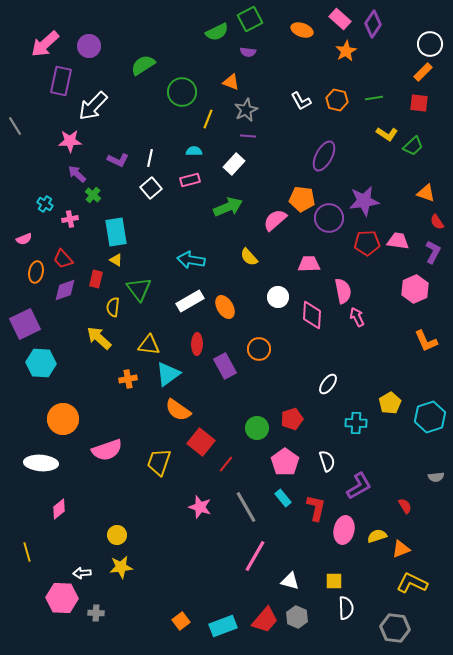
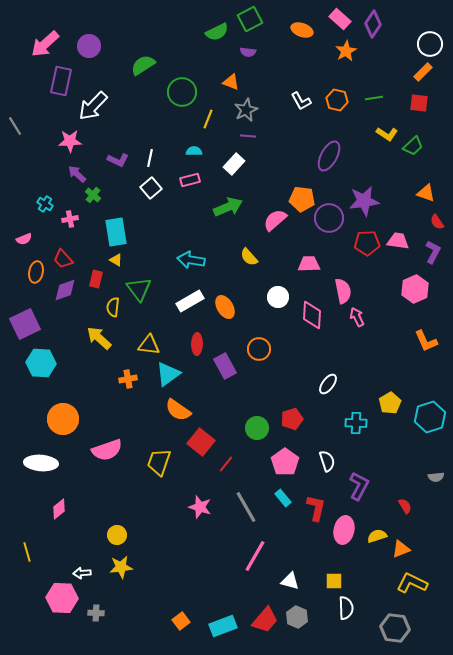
purple ellipse at (324, 156): moved 5 px right
purple L-shape at (359, 486): rotated 32 degrees counterclockwise
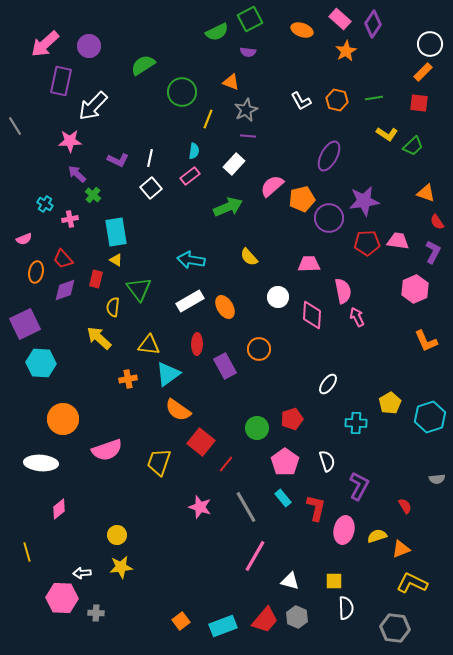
cyan semicircle at (194, 151): rotated 98 degrees clockwise
pink rectangle at (190, 180): moved 4 px up; rotated 24 degrees counterclockwise
orange pentagon at (302, 199): rotated 20 degrees counterclockwise
pink semicircle at (275, 220): moved 3 px left, 34 px up
gray semicircle at (436, 477): moved 1 px right, 2 px down
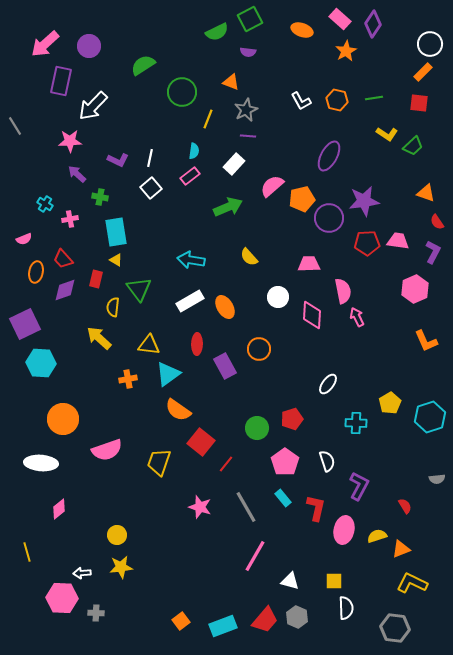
green cross at (93, 195): moved 7 px right, 2 px down; rotated 28 degrees counterclockwise
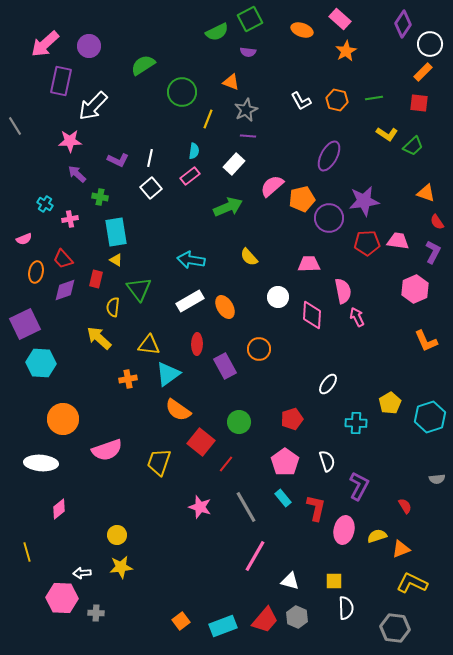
purple diamond at (373, 24): moved 30 px right
green circle at (257, 428): moved 18 px left, 6 px up
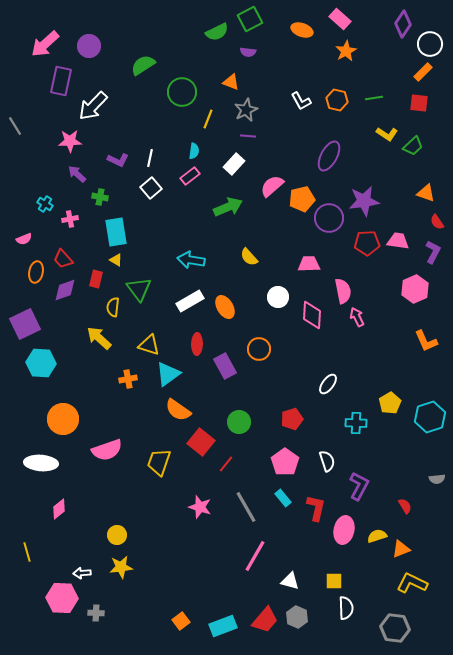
yellow triangle at (149, 345): rotated 10 degrees clockwise
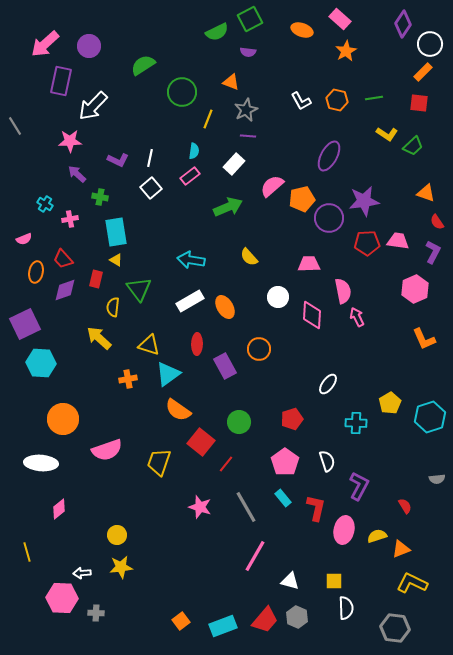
orange L-shape at (426, 341): moved 2 px left, 2 px up
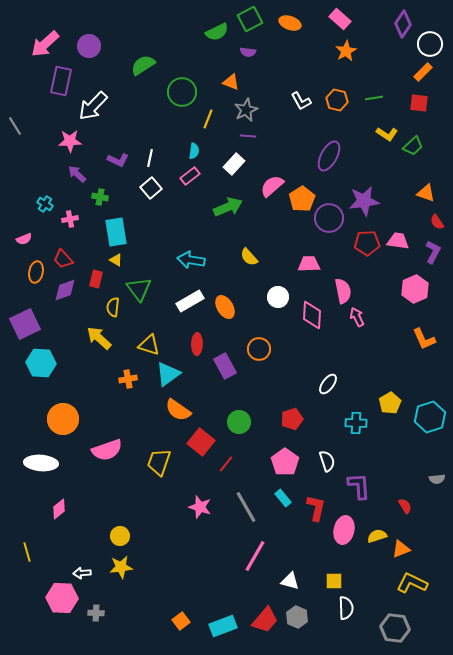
orange ellipse at (302, 30): moved 12 px left, 7 px up
orange pentagon at (302, 199): rotated 20 degrees counterclockwise
purple L-shape at (359, 486): rotated 32 degrees counterclockwise
yellow circle at (117, 535): moved 3 px right, 1 px down
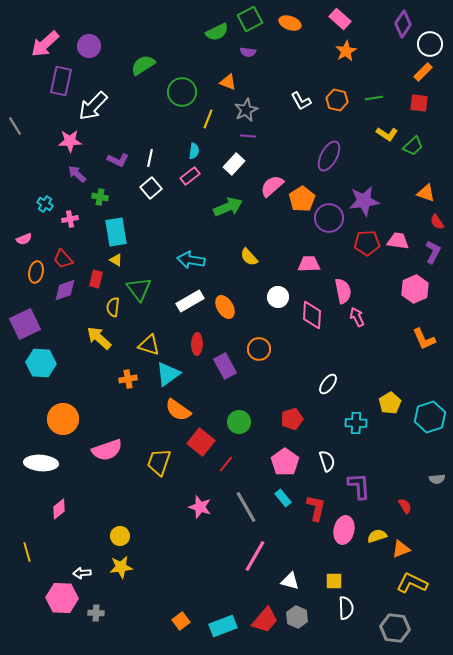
orange triangle at (231, 82): moved 3 px left
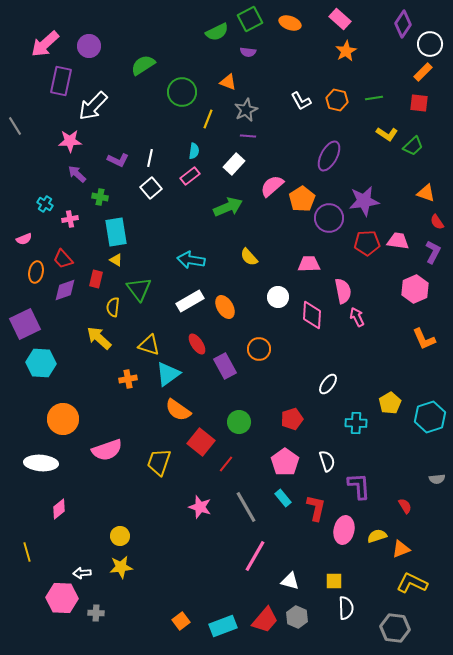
red ellipse at (197, 344): rotated 35 degrees counterclockwise
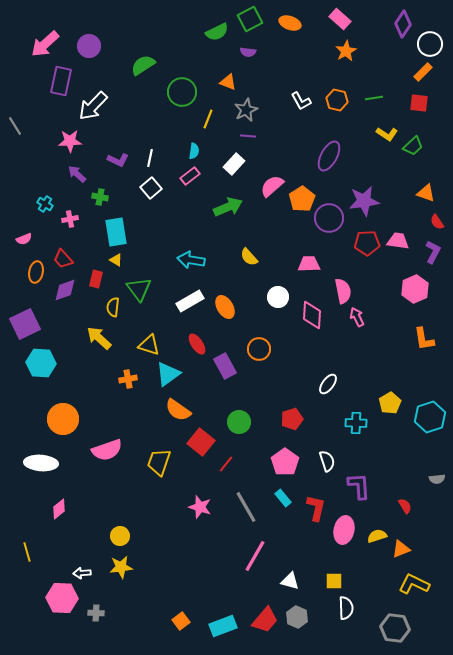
orange L-shape at (424, 339): rotated 15 degrees clockwise
yellow L-shape at (412, 583): moved 2 px right, 1 px down
